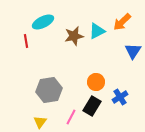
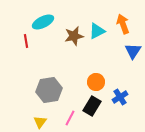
orange arrow: moved 1 px right, 2 px down; rotated 114 degrees clockwise
pink line: moved 1 px left, 1 px down
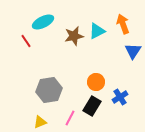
red line: rotated 24 degrees counterclockwise
yellow triangle: rotated 32 degrees clockwise
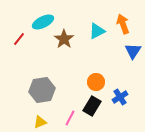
brown star: moved 10 px left, 3 px down; rotated 24 degrees counterclockwise
red line: moved 7 px left, 2 px up; rotated 72 degrees clockwise
gray hexagon: moved 7 px left
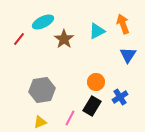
blue triangle: moved 5 px left, 4 px down
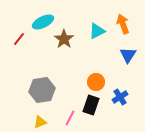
black rectangle: moved 1 px left, 1 px up; rotated 12 degrees counterclockwise
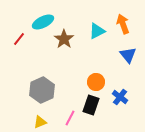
blue triangle: rotated 12 degrees counterclockwise
gray hexagon: rotated 15 degrees counterclockwise
blue cross: rotated 21 degrees counterclockwise
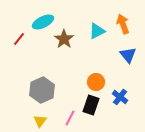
yellow triangle: moved 1 px up; rotated 32 degrees counterclockwise
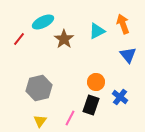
gray hexagon: moved 3 px left, 2 px up; rotated 10 degrees clockwise
